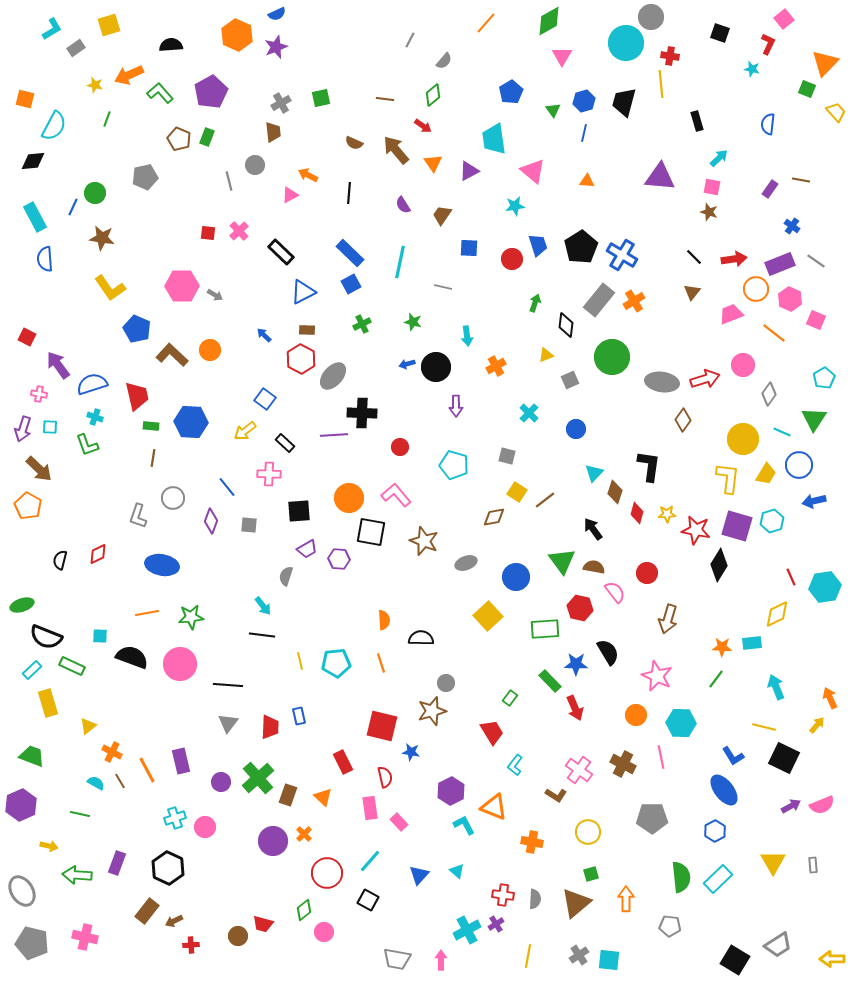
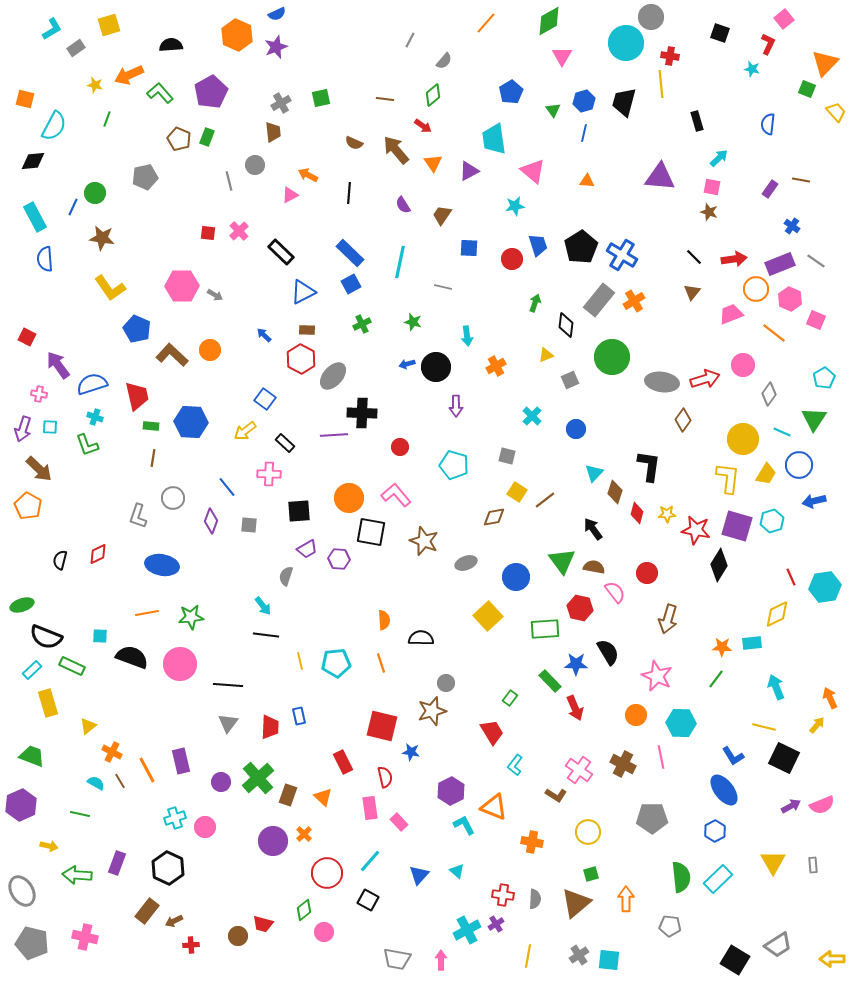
cyan cross at (529, 413): moved 3 px right, 3 px down
black line at (262, 635): moved 4 px right
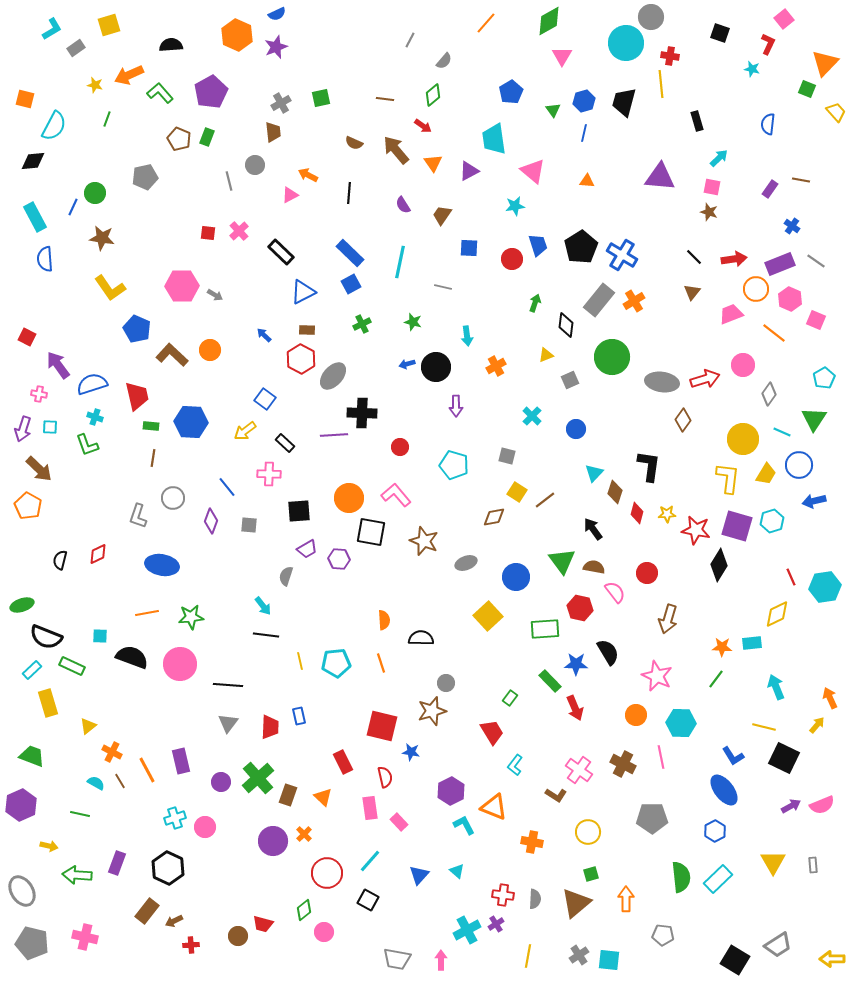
gray pentagon at (670, 926): moved 7 px left, 9 px down
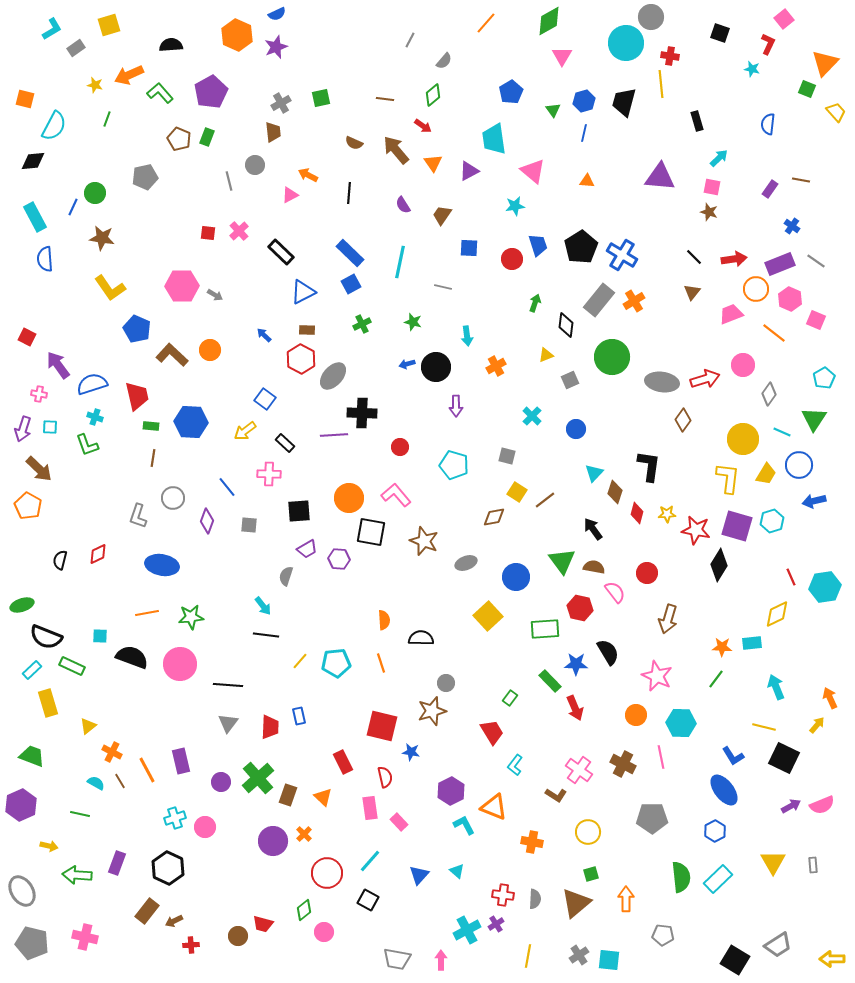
purple diamond at (211, 521): moved 4 px left
yellow line at (300, 661): rotated 54 degrees clockwise
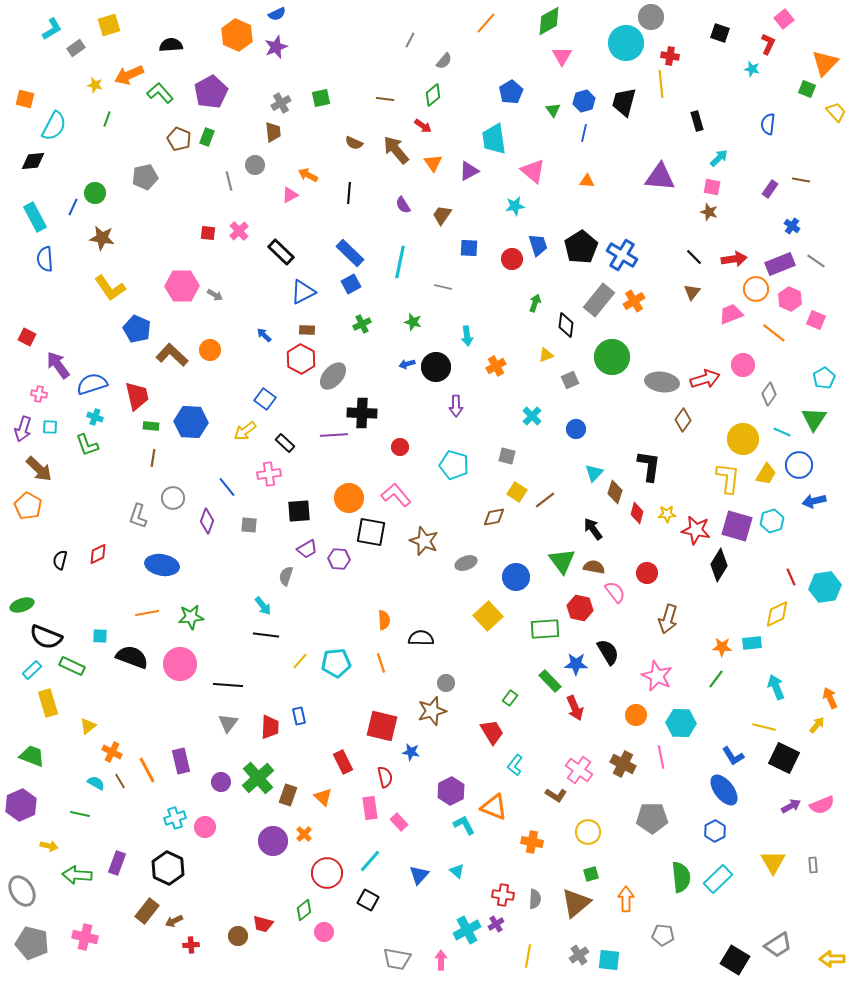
pink cross at (269, 474): rotated 10 degrees counterclockwise
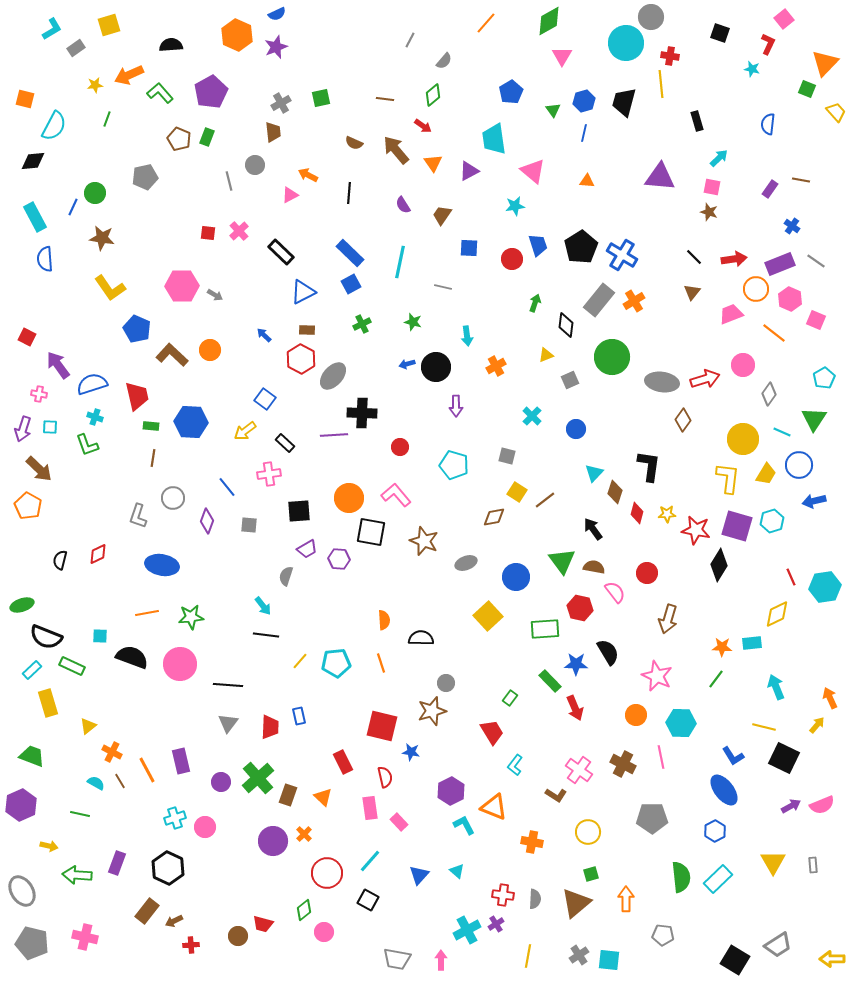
yellow star at (95, 85): rotated 21 degrees counterclockwise
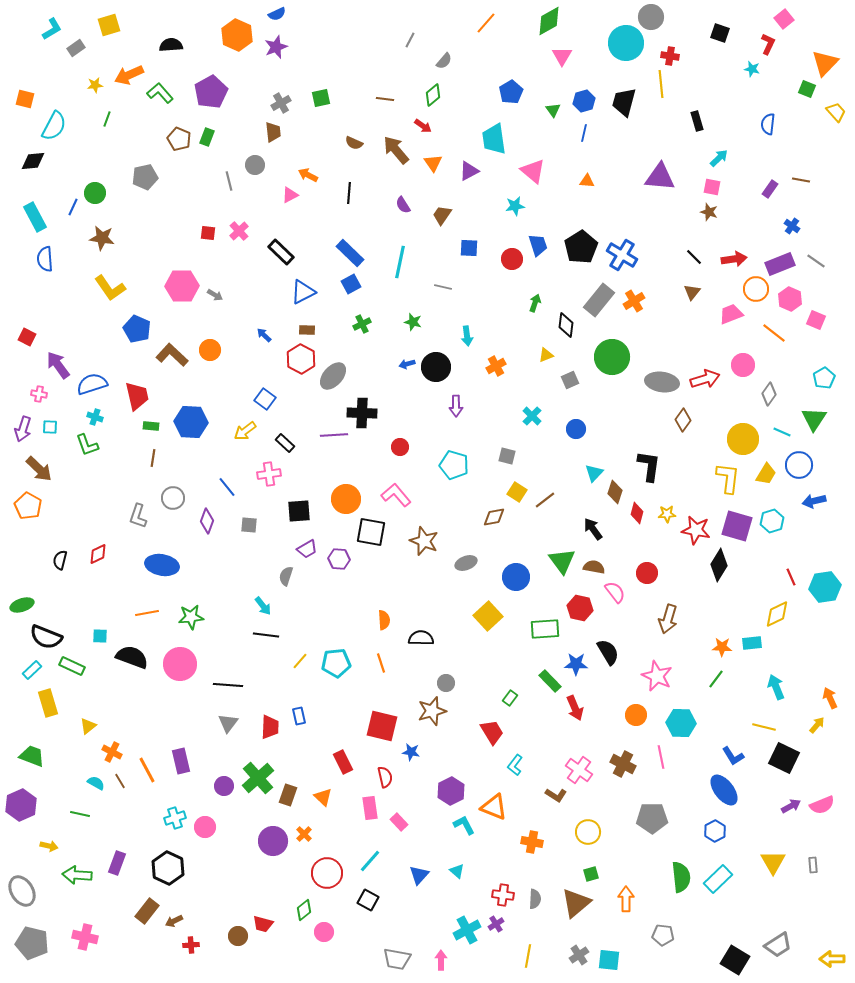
orange circle at (349, 498): moved 3 px left, 1 px down
purple circle at (221, 782): moved 3 px right, 4 px down
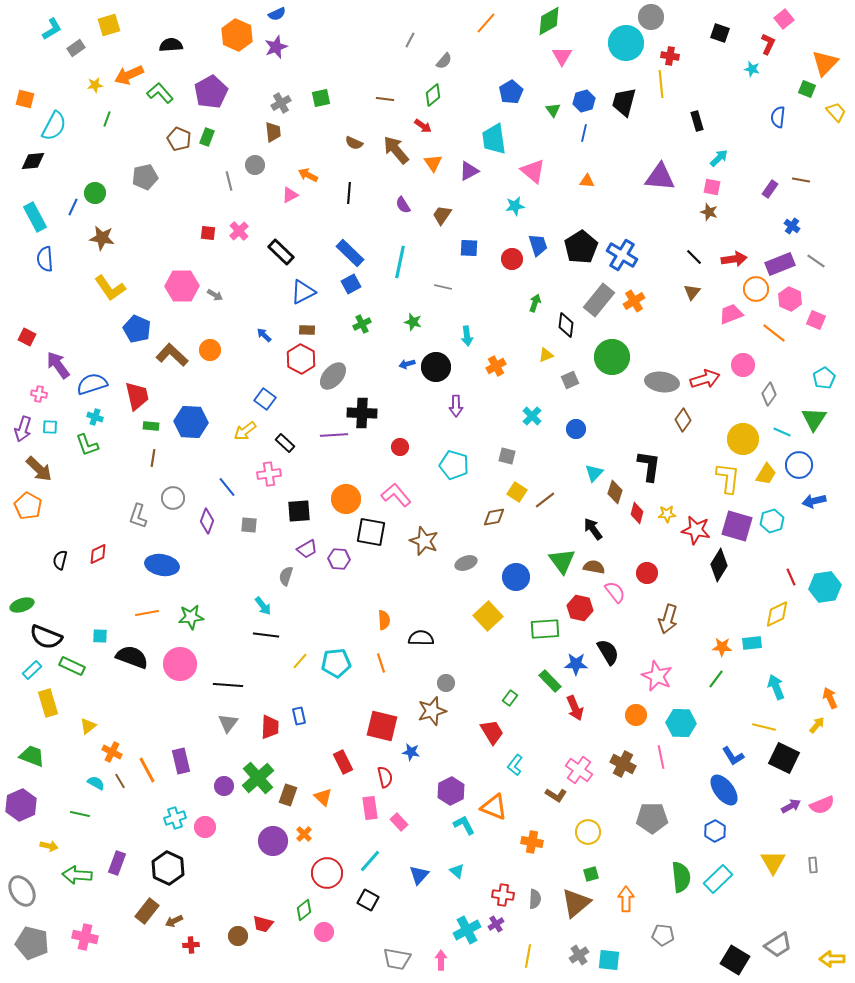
blue semicircle at (768, 124): moved 10 px right, 7 px up
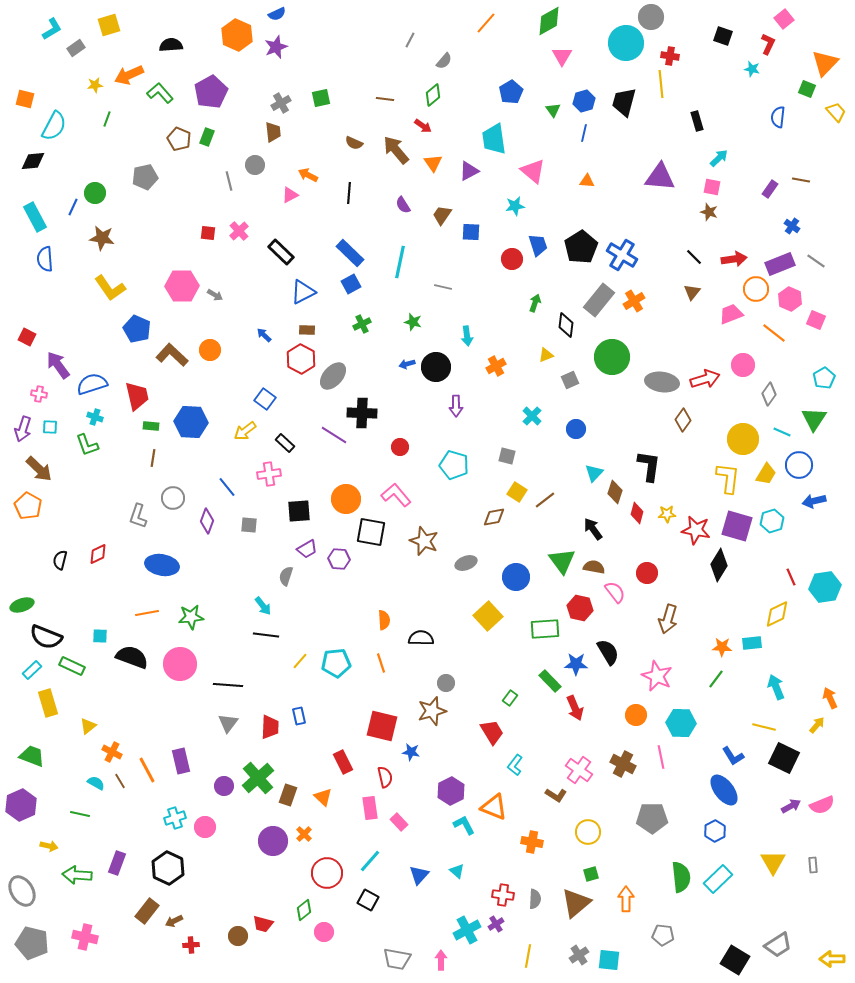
black square at (720, 33): moved 3 px right, 3 px down
blue square at (469, 248): moved 2 px right, 16 px up
purple line at (334, 435): rotated 36 degrees clockwise
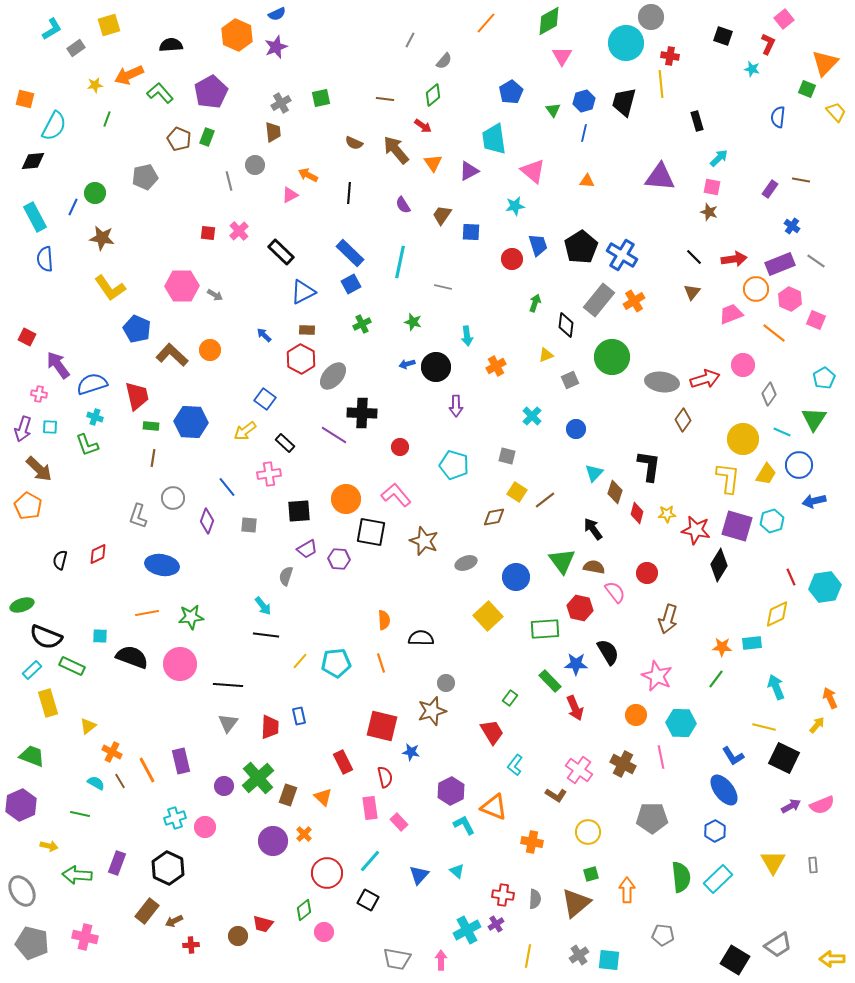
orange arrow at (626, 899): moved 1 px right, 9 px up
